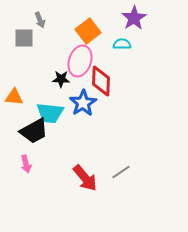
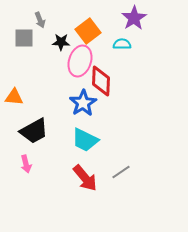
black star: moved 37 px up
cyan trapezoid: moved 35 px right, 27 px down; rotated 20 degrees clockwise
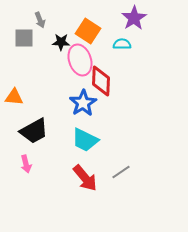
orange square: rotated 20 degrees counterclockwise
pink ellipse: moved 1 px up; rotated 36 degrees counterclockwise
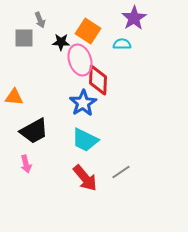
red diamond: moved 3 px left, 1 px up
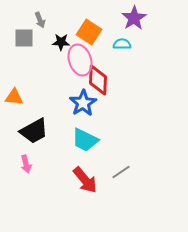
orange square: moved 1 px right, 1 px down
red arrow: moved 2 px down
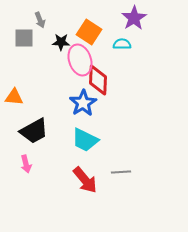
gray line: rotated 30 degrees clockwise
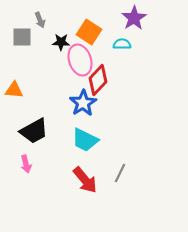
gray square: moved 2 px left, 1 px up
red diamond: rotated 40 degrees clockwise
orange triangle: moved 7 px up
gray line: moved 1 px left, 1 px down; rotated 60 degrees counterclockwise
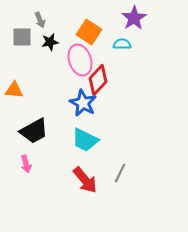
black star: moved 11 px left; rotated 12 degrees counterclockwise
blue star: rotated 12 degrees counterclockwise
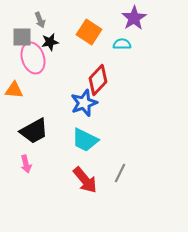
pink ellipse: moved 47 px left, 2 px up
blue star: moved 1 px right; rotated 24 degrees clockwise
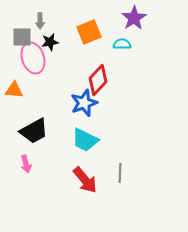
gray arrow: moved 1 px down; rotated 21 degrees clockwise
orange square: rotated 35 degrees clockwise
gray line: rotated 24 degrees counterclockwise
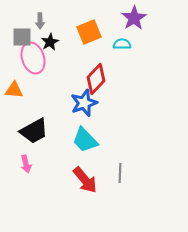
black star: rotated 18 degrees counterclockwise
red diamond: moved 2 px left, 1 px up
cyan trapezoid: rotated 20 degrees clockwise
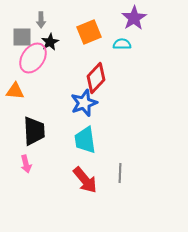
gray arrow: moved 1 px right, 1 px up
pink ellipse: rotated 52 degrees clockwise
red diamond: moved 1 px up
orange triangle: moved 1 px right, 1 px down
black trapezoid: rotated 64 degrees counterclockwise
cyan trapezoid: rotated 36 degrees clockwise
